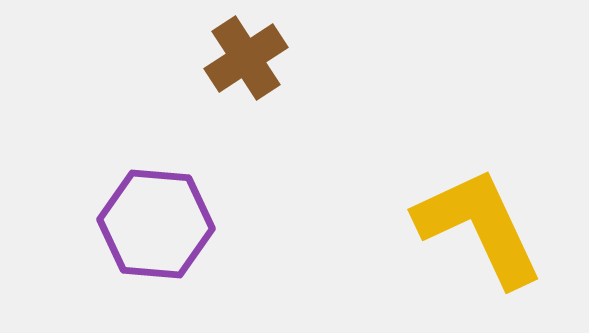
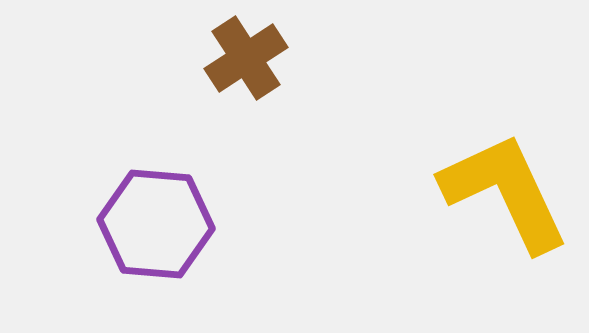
yellow L-shape: moved 26 px right, 35 px up
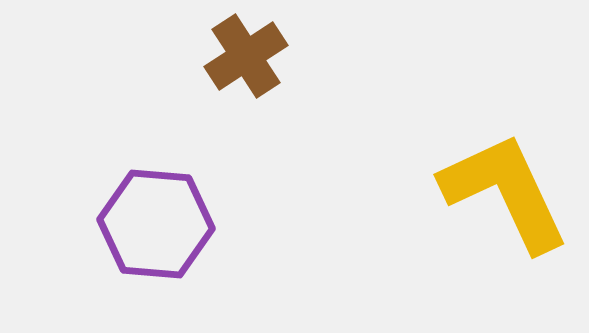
brown cross: moved 2 px up
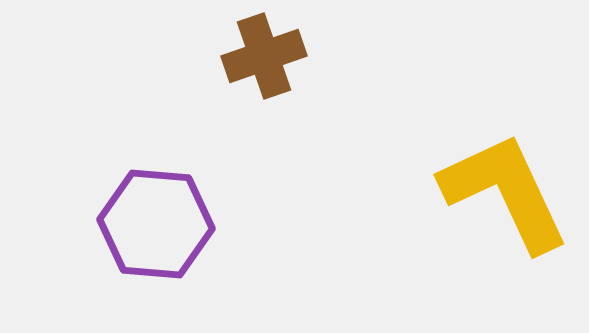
brown cross: moved 18 px right; rotated 14 degrees clockwise
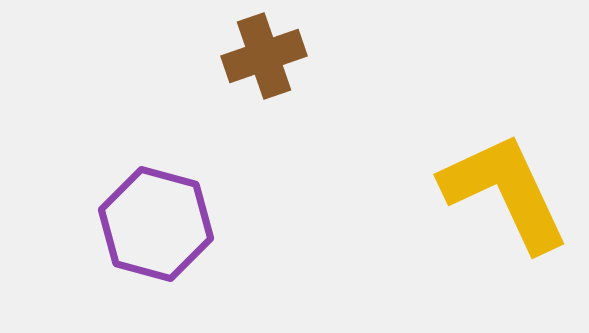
purple hexagon: rotated 10 degrees clockwise
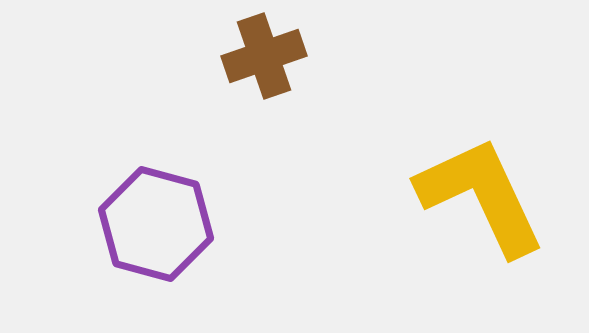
yellow L-shape: moved 24 px left, 4 px down
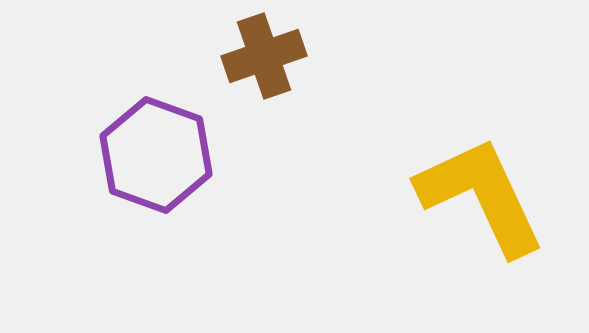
purple hexagon: moved 69 px up; rotated 5 degrees clockwise
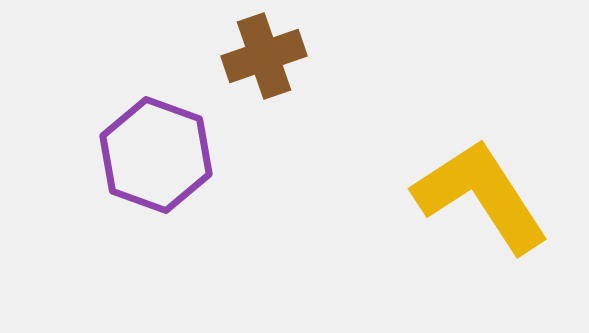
yellow L-shape: rotated 8 degrees counterclockwise
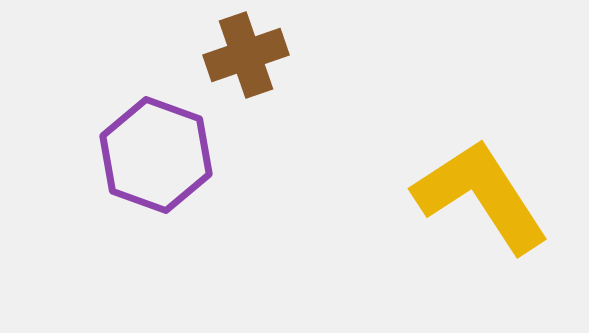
brown cross: moved 18 px left, 1 px up
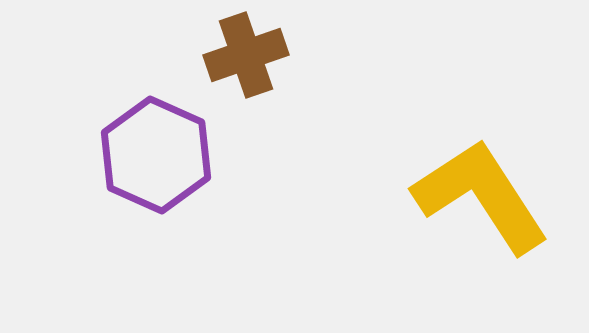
purple hexagon: rotated 4 degrees clockwise
